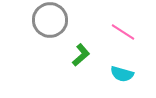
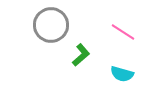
gray circle: moved 1 px right, 5 px down
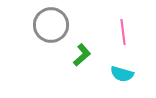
pink line: rotated 50 degrees clockwise
green L-shape: moved 1 px right
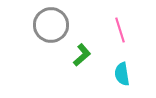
pink line: moved 3 px left, 2 px up; rotated 10 degrees counterclockwise
cyan semicircle: rotated 65 degrees clockwise
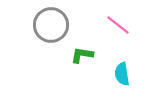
pink line: moved 2 px left, 5 px up; rotated 35 degrees counterclockwise
green L-shape: rotated 130 degrees counterclockwise
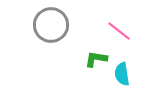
pink line: moved 1 px right, 6 px down
green L-shape: moved 14 px right, 4 px down
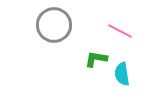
gray circle: moved 3 px right
pink line: moved 1 px right; rotated 10 degrees counterclockwise
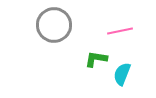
pink line: rotated 40 degrees counterclockwise
cyan semicircle: rotated 30 degrees clockwise
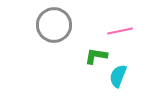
green L-shape: moved 3 px up
cyan semicircle: moved 4 px left, 2 px down
